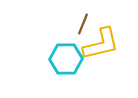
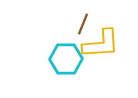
yellow L-shape: rotated 9 degrees clockwise
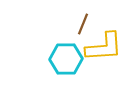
yellow L-shape: moved 3 px right, 3 px down
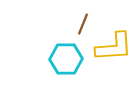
yellow L-shape: moved 10 px right
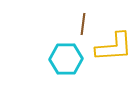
brown line: rotated 15 degrees counterclockwise
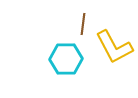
yellow L-shape: rotated 66 degrees clockwise
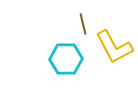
brown line: rotated 20 degrees counterclockwise
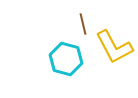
cyan hexagon: rotated 16 degrees clockwise
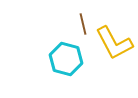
yellow L-shape: moved 4 px up
